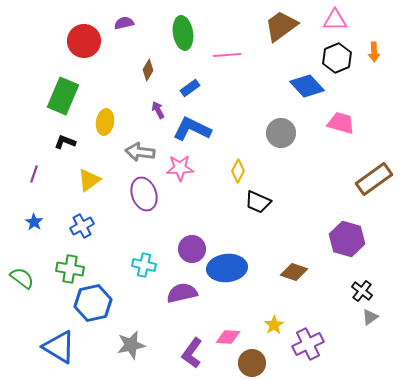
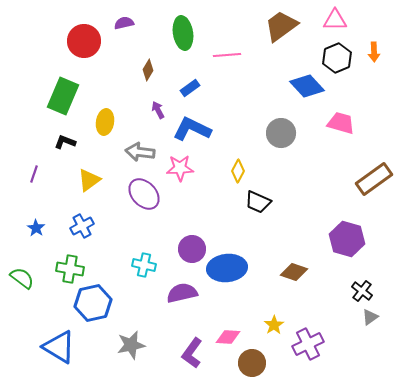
purple ellipse at (144, 194): rotated 24 degrees counterclockwise
blue star at (34, 222): moved 2 px right, 6 px down
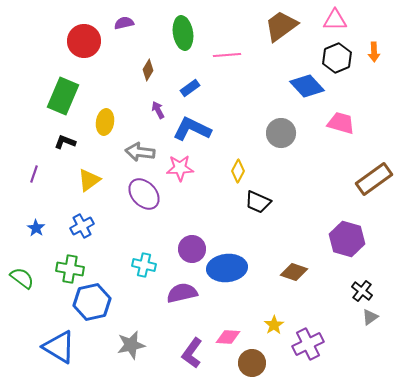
blue hexagon at (93, 303): moved 1 px left, 1 px up
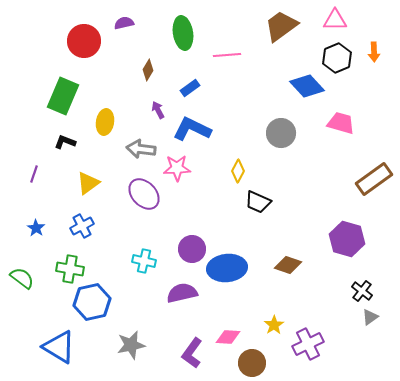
gray arrow at (140, 152): moved 1 px right, 3 px up
pink star at (180, 168): moved 3 px left
yellow triangle at (89, 180): moved 1 px left, 3 px down
cyan cross at (144, 265): moved 4 px up
brown diamond at (294, 272): moved 6 px left, 7 px up
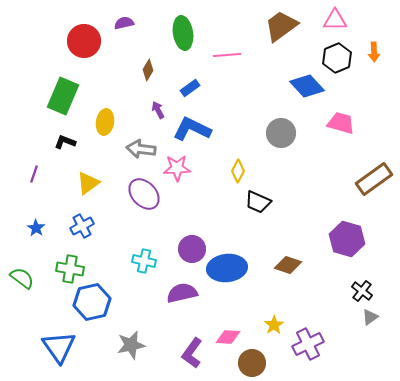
blue triangle at (59, 347): rotated 24 degrees clockwise
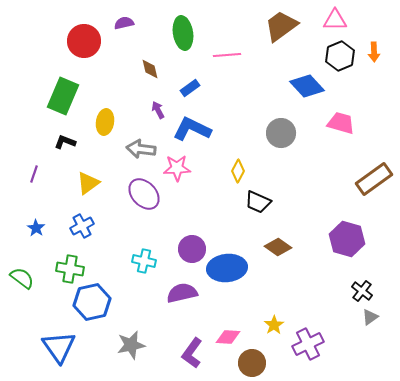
black hexagon at (337, 58): moved 3 px right, 2 px up
brown diamond at (148, 70): moved 2 px right, 1 px up; rotated 45 degrees counterclockwise
brown diamond at (288, 265): moved 10 px left, 18 px up; rotated 16 degrees clockwise
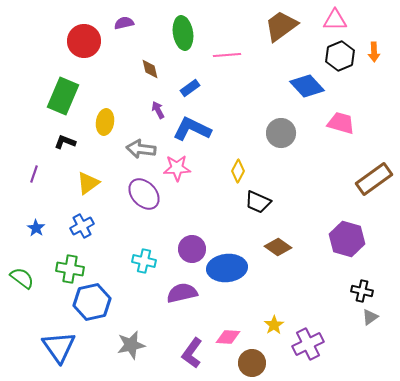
black cross at (362, 291): rotated 25 degrees counterclockwise
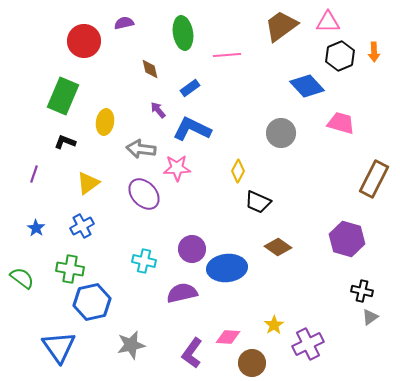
pink triangle at (335, 20): moved 7 px left, 2 px down
purple arrow at (158, 110): rotated 12 degrees counterclockwise
brown rectangle at (374, 179): rotated 27 degrees counterclockwise
